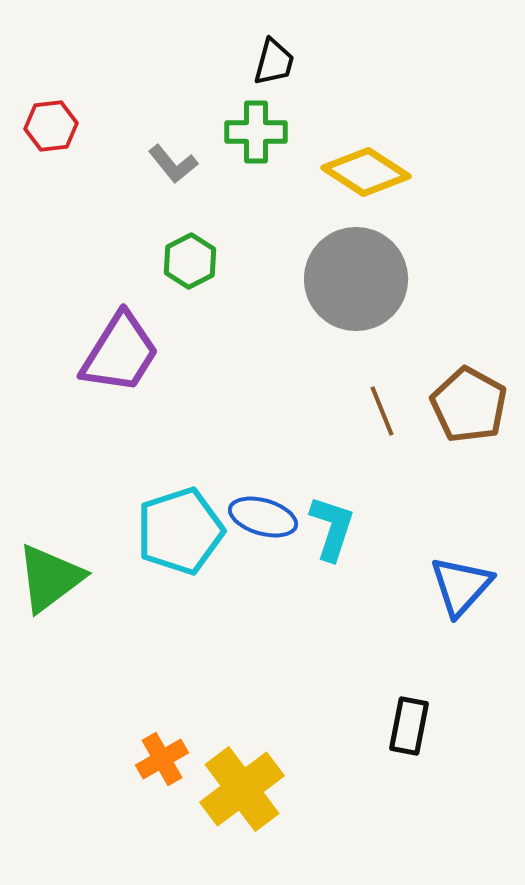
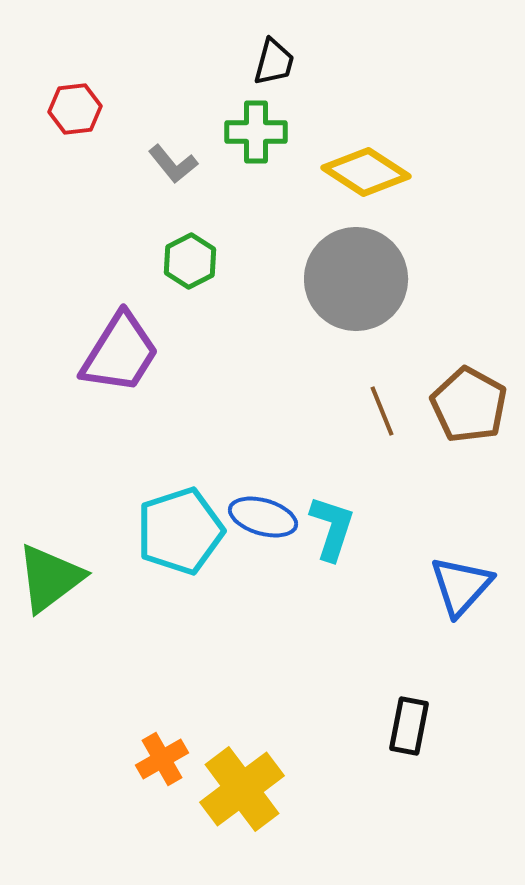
red hexagon: moved 24 px right, 17 px up
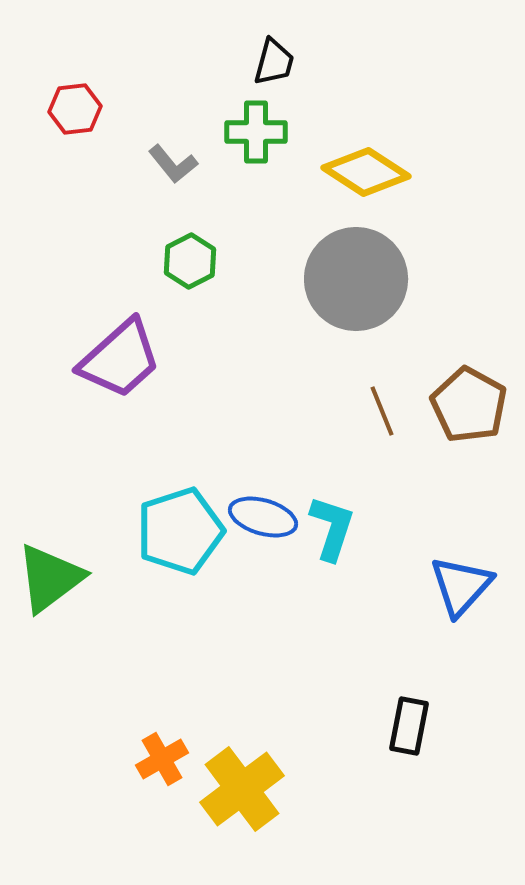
purple trapezoid: moved 6 px down; rotated 16 degrees clockwise
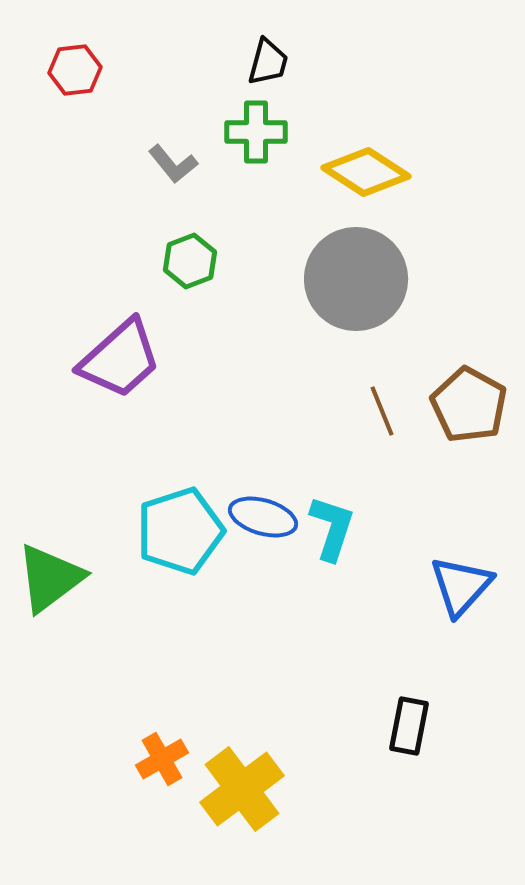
black trapezoid: moved 6 px left
red hexagon: moved 39 px up
green hexagon: rotated 6 degrees clockwise
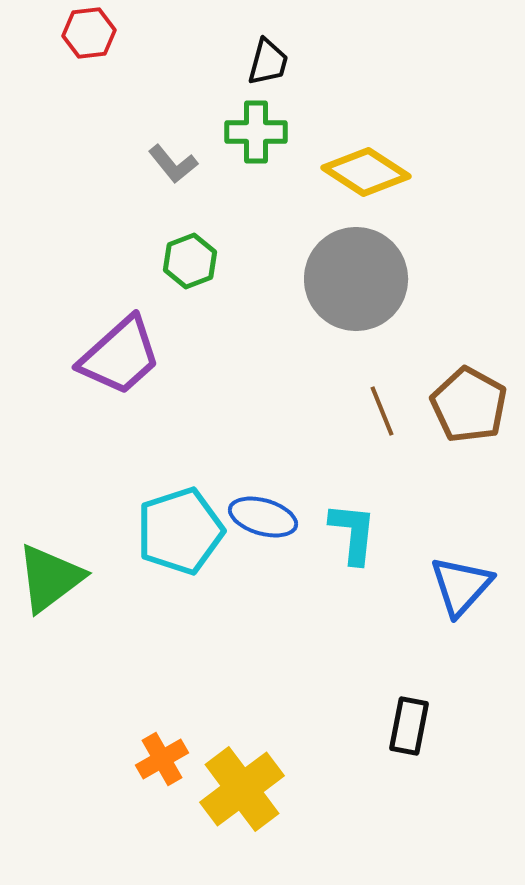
red hexagon: moved 14 px right, 37 px up
purple trapezoid: moved 3 px up
cyan L-shape: moved 21 px right, 5 px down; rotated 12 degrees counterclockwise
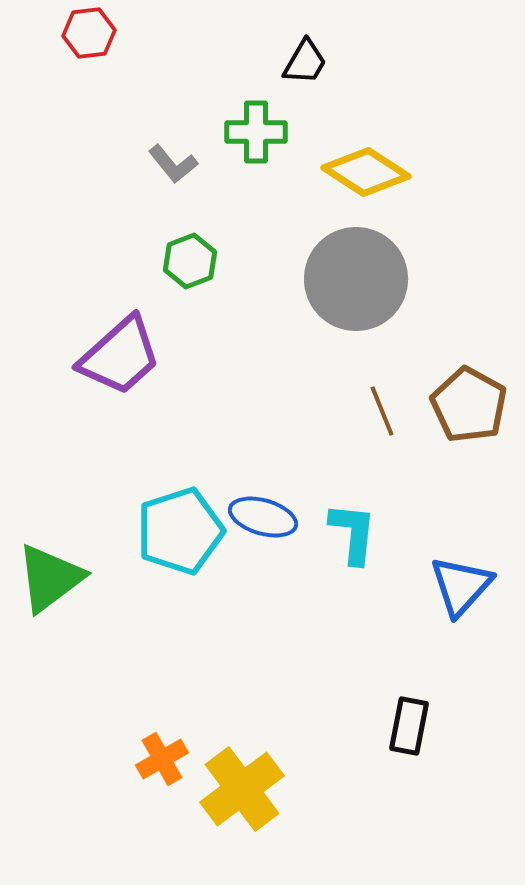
black trapezoid: moved 37 px right; rotated 15 degrees clockwise
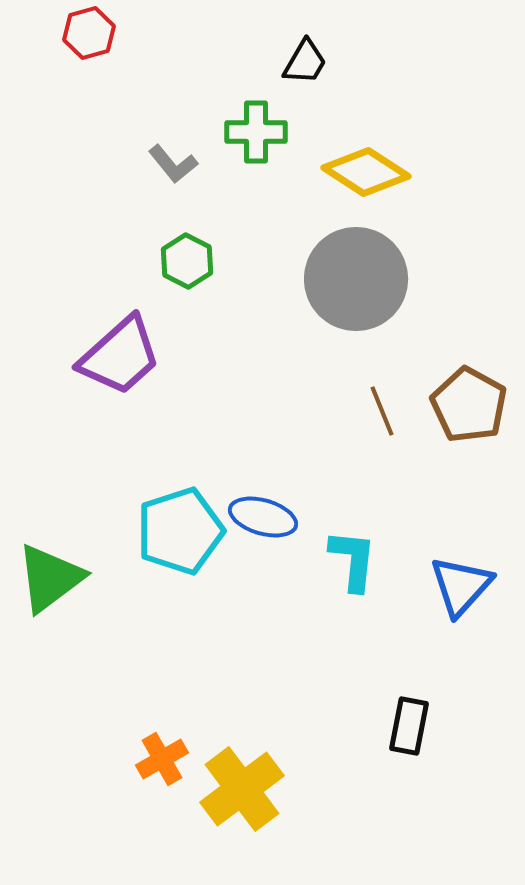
red hexagon: rotated 9 degrees counterclockwise
green hexagon: moved 3 px left; rotated 12 degrees counterclockwise
cyan L-shape: moved 27 px down
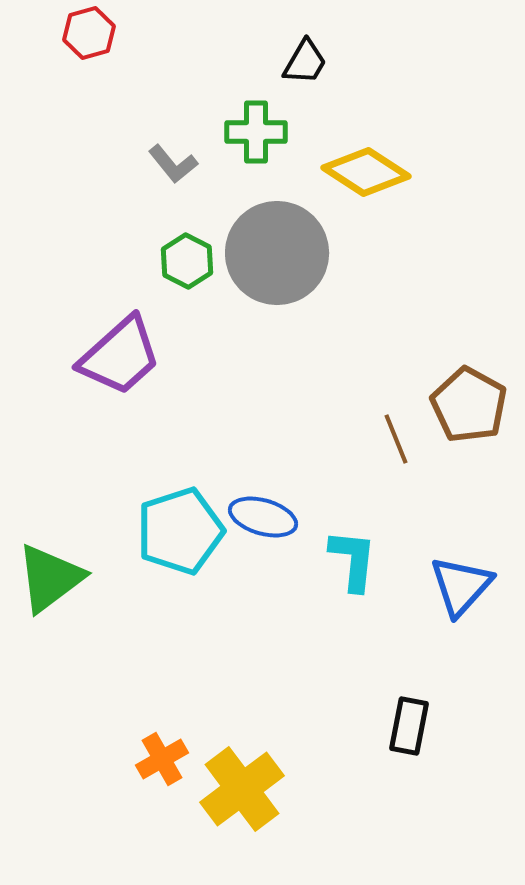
gray circle: moved 79 px left, 26 px up
brown line: moved 14 px right, 28 px down
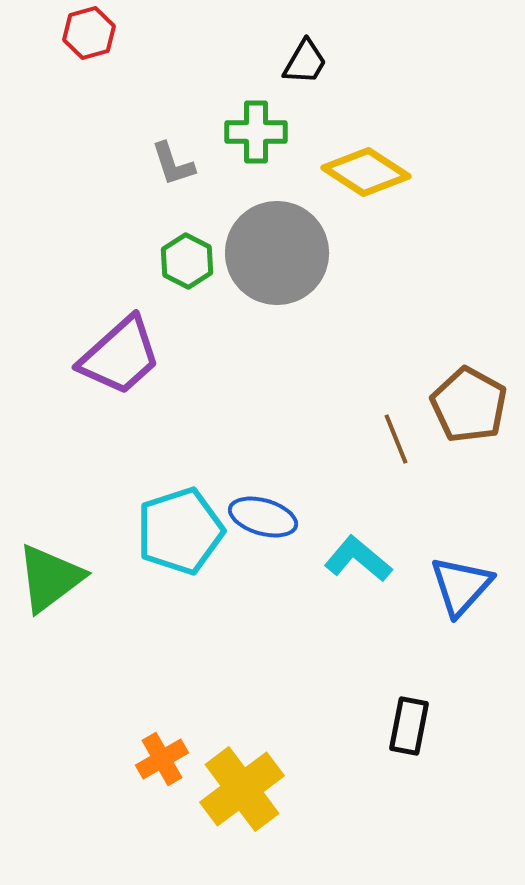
gray L-shape: rotated 21 degrees clockwise
cyan L-shape: moved 5 px right, 1 px up; rotated 56 degrees counterclockwise
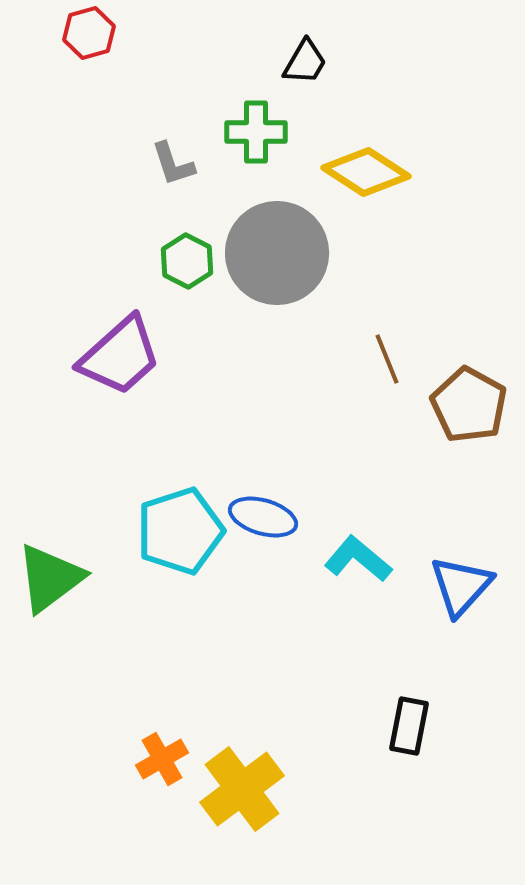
brown line: moved 9 px left, 80 px up
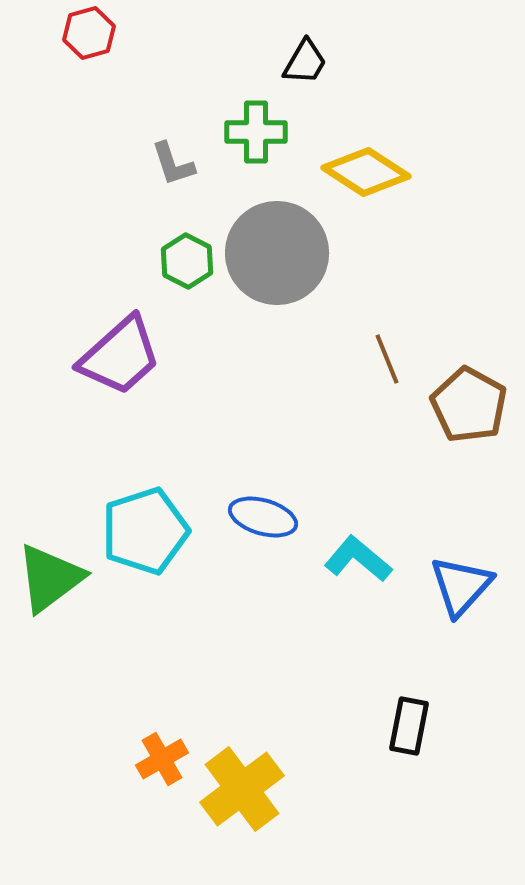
cyan pentagon: moved 35 px left
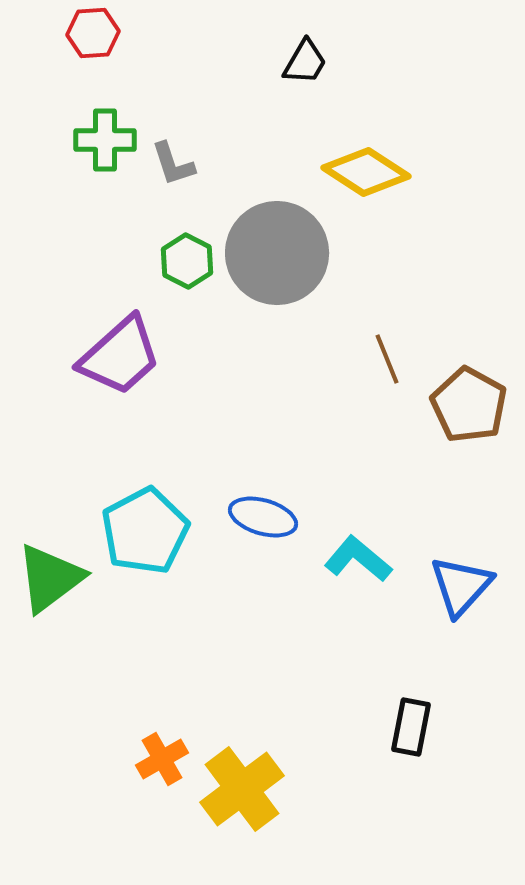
red hexagon: moved 4 px right; rotated 12 degrees clockwise
green cross: moved 151 px left, 8 px down
cyan pentagon: rotated 10 degrees counterclockwise
black rectangle: moved 2 px right, 1 px down
